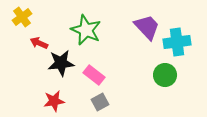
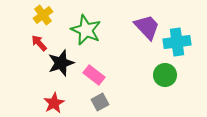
yellow cross: moved 21 px right, 2 px up
red arrow: rotated 24 degrees clockwise
black star: rotated 12 degrees counterclockwise
red star: moved 2 px down; rotated 20 degrees counterclockwise
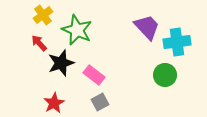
green star: moved 9 px left
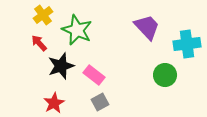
cyan cross: moved 10 px right, 2 px down
black star: moved 3 px down
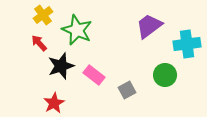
purple trapezoid: moved 2 px right, 1 px up; rotated 84 degrees counterclockwise
gray square: moved 27 px right, 12 px up
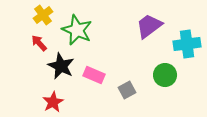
black star: rotated 28 degrees counterclockwise
pink rectangle: rotated 15 degrees counterclockwise
red star: moved 1 px left, 1 px up
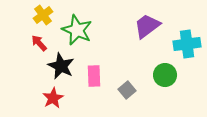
purple trapezoid: moved 2 px left
pink rectangle: moved 1 px down; rotated 65 degrees clockwise
gray square: rotated 12 degrees counterclockwise
red star: moved 4 px up
